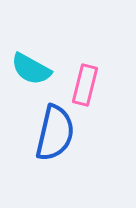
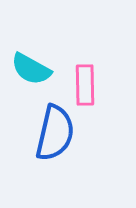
pink rectangle: rotated 15 degrees counterclockwise
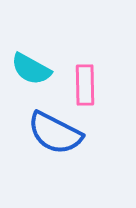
blue semicircle: rotated 104 degrees clockwise
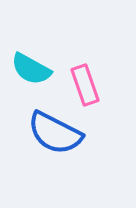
pink rectangle: rotated 18 degrees counterclockwise
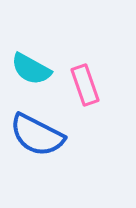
blue semicircle: moved 18 px left, 2 px down
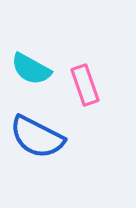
blue semicircle: moved 2 px down
